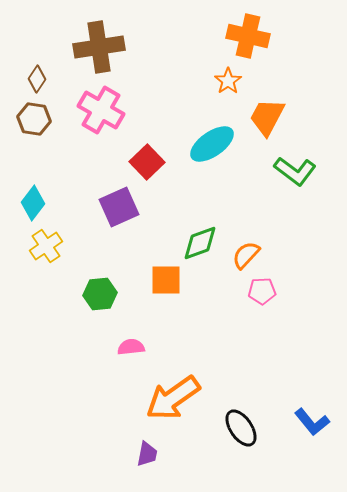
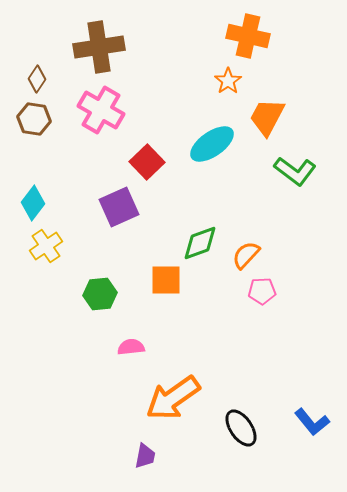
purple trapezoid: moved 2 px left, 2 px down
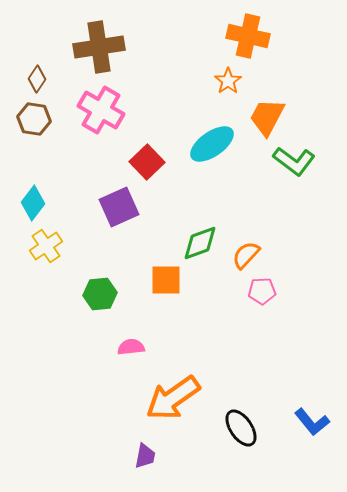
green L-shape: moved 1 px left, 10 px up
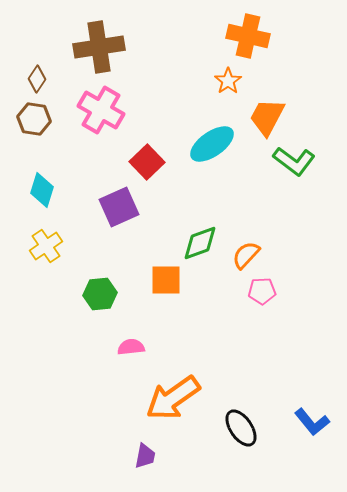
cyan diamond: moved 9 px right, 13 px up; rotated 20 degrees counterclockwise
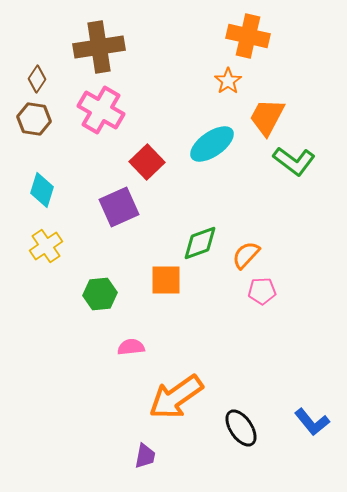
orange arrow: moved 3 px right, 1 px up
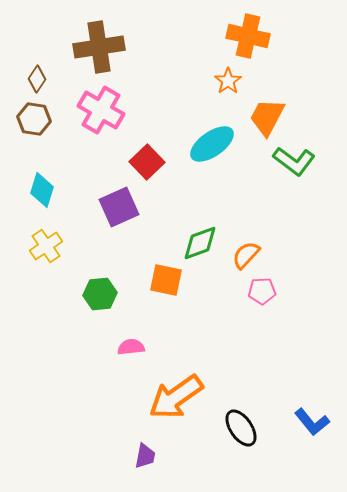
orange square: rotated 12 degrees clockwise
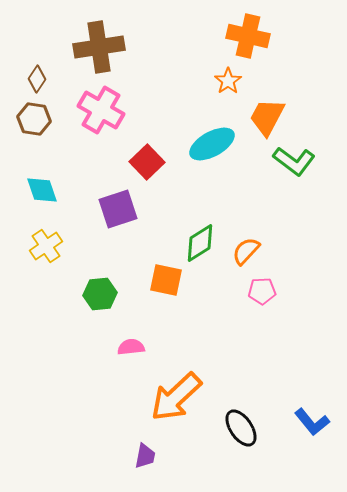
cyan ellipse: rotated 6 degrees clockwise
cyan diamond: rotated 36 degrees counterclockwise
purple square: moved 1 px left, 2 px down; rotated 6 degrees clockwise
green diamond: rotated 12 degrees counterclockwise
orange semicircle: moved 4 px up
orange arrow: rotated 8 degrees counterclockwise
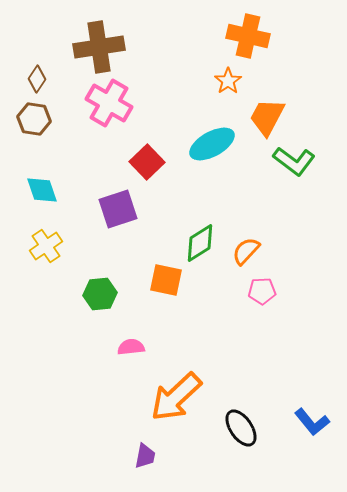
pink cross: moved 8 px right, 7 px up
